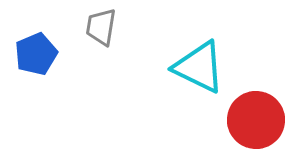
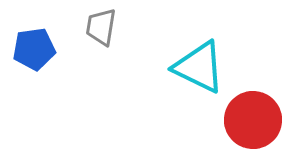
blue pentagon: moved 2 px left, 5 px up; rotated 15 degrees clockwise
red circle: moved 3 px left
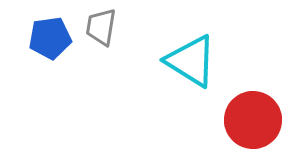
blue pentagon: moved 16 px right, 11 px up
cyan triangle: moved 8 px left, 6 px up; rotated 6 degrees clockwise
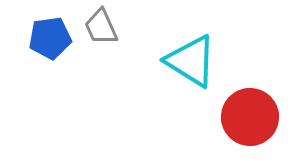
gray trapezoid: rotated 33 degrees counterclockwise
red circle: moved 3 px left, 3 px up
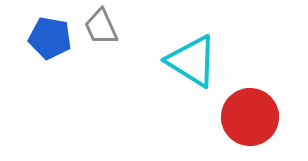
blue pentagon: rotated 18 degrees clockwise
cyan triangle: moved 1 px right
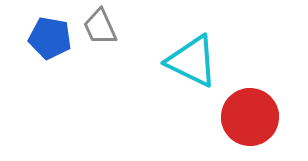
gray trapezoid: moved 1 px left
cyan triangle: rotated 6 degrees counterclockwise
